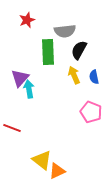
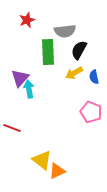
yellow arrow: moved 2 px up; rotated 96 degrees counterclockwise
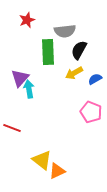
blue semicircle: moved 1 px right, 2 px down; rotated 72 degrees clockwise
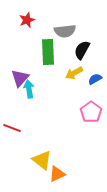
black semicircle: moved 3 px right
pink pentagon: rotated 15 degrees clockwise
orange triangle: moved 3 px down
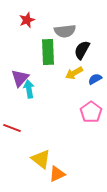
yellow triangle: moved 1 px left, 1 px up
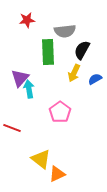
red star: rotated 14 degrees clockwise
yellow arrow: rotated 36 degrees counterclockwise
pink pentagon: moved 31 px left
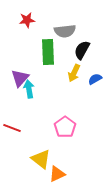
pink pentagon: moved 5 px right, 15 px down
